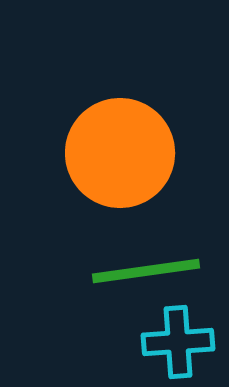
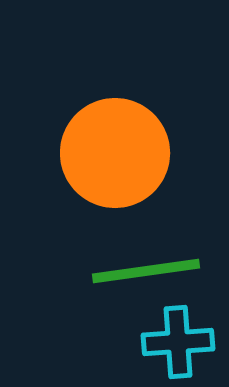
orange circle: moved 5 px left
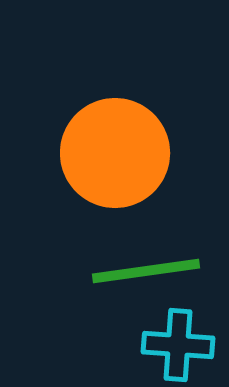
cyan cross: moved 3 px down; rotated 8 degrees clockwise
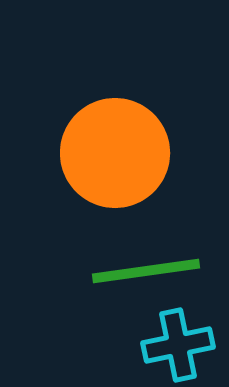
cyan cross: rotated 16 degrees counterclockwise
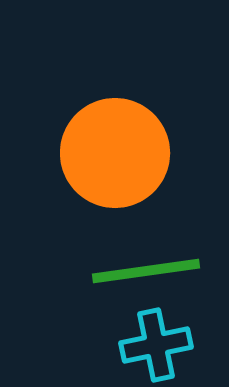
cyan cross: moved 22 px left
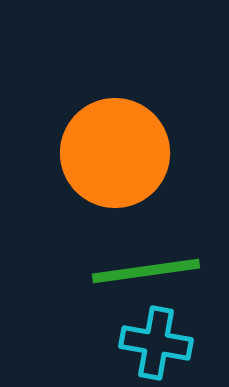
cyan cross: moved 2 px up; rotated 22 degrees clockwise
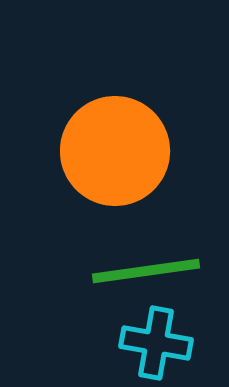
orange circle: moved 2 px up
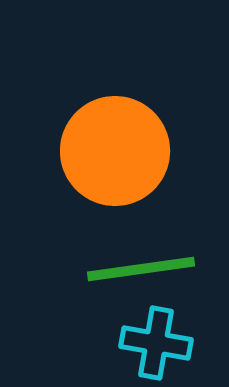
green line: moved 5 px left, 2 px up
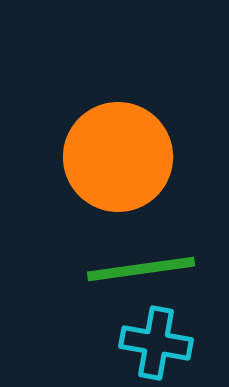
orange circle: moved 3 px right, 6 px down
